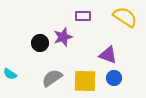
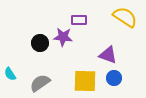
purple rectangle: moved 4 px left, 4 px down
purple star: rotated 24 degrees clockwise
cyan semicircle: rotated 24 degrees clockwise
gray semicircle: moved 12 px left, 5 px down
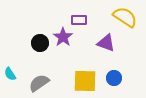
purple star: rotated 30 degrees clockwise
purple triangle: moved 2 px left, 12 px up
gray semicircle: moved 1 px left
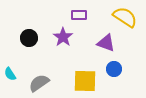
purple rectangle: moved 5 px up
black circle: moved 11 px left, 5 px up
blue circle: moved 9 px up
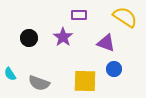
gray semicircle: rotated 125 degrees counterclockwise
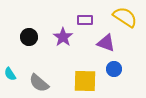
purple rectangle: moved 6 px right, 5 px down
black circle: moved 1 px up
gray semicircle: rotated 20 degrees clockwise
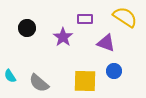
purple rectangle: moved 1 px up
black circle: moved 2 px left, 9 px up
blue circle: moved 2 px down
cyan semicircle: moved 2 px down
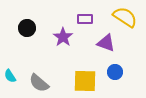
blue circle: moved 1 px right, 1 px down
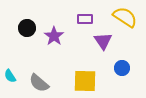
purple star: moved 9 px left, 1 px up
purple triangle: moved 3 px left, 2 px up; rotated 36 degrees clockwise
blue circle: moved 7 px right, 4 px up
